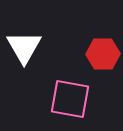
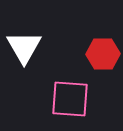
pink square: rotated 6 degrees counterclockwise
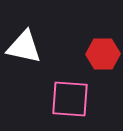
white triangle: rotated 48 degrees counterclockwise
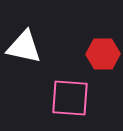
pink square: moved 1 px up
